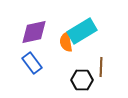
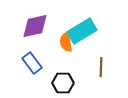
purple diamond: moved 1 px right, 6 px up
black hexagon: moved 19 px left, 3 px down
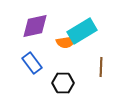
orange semicircle: rotated 90 degrees counterclockwise
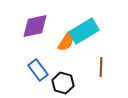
cyan rectangle: moved 2 px right
orange semicircle: rotated 48 degrees counterclockwise
blue rectangle: moved 6 px right, 7 px down
black hexagon: rotated 15 degrees clockwise
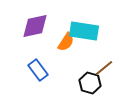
cyan rectangle: rotated 40 degrees clockwise
brown line: moved 3 px right, 1 px down; rotated 48 degrees clockwise
black hexagon: moved 27 px right
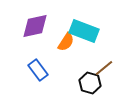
cyan rectangle: rotated 12 degrees clockwise
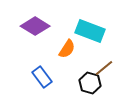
purple diamond: rotated 44 degrees clockwise
cyan rectangle: moved 6 px right
orange semicircle: moved 1 px right, 7 px down
blue rectangle: moved 4 px right, 7 px down
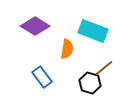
cyan rectangle: moved 3 px right
orange semicircle: rotated 24 degrees counterclockwise
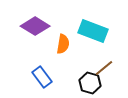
orange semicircle: moved 4 px left, 5 px up
